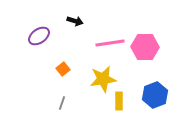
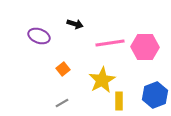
black arrow: moved 3 px down
purple ellipse: rotated 55 degrees clockwise
yellow star: moved 1 px left, 1 px down; rotated 20 degrees counterclockwise
gray line: rotated 40 degrees clockwise
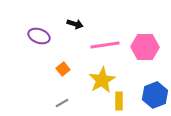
pink line: moved 5 px left, 2 px down
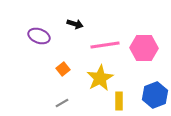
pink hexagon: moved 1 px left, 1 px down
yellow star: moved 2 px left, 2 px up
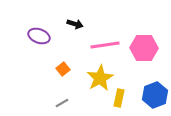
yellow rectangle: moved 3 px up; rotated 12 degrees clockwise
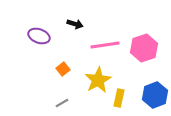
pink hexagon: rotated 20 degrees counterclockwise
yellow star: moved 2 px left, 2 px down
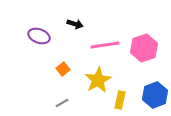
yellow rectangle: moved 1 px right, 2 px down
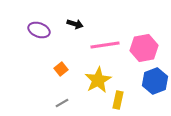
purple ellipse: moved 6 px up
pink hexagon: rotated 8 degrees clockwise
orange square: moved 2 px left
blue hexagon: moved 14 px up
yellow rectangle: moved 2 px left
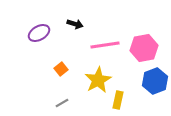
purple ellipse: moved 3 px down; rotated 50 degrees counterclockwise
